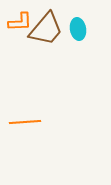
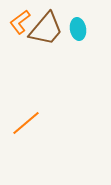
orange L-shape: rotated 145 degrees clockwise
orange line: moved 1 px right, 1 px down; rotated 36 degrees counterclockwise
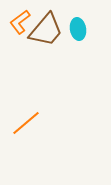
brown trapezoid: moved 1 px down
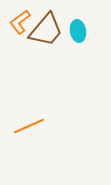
cyan ellipse: moved 2 px down
orange line: moved 3 px right, 3 px down; rotated 16 degrees clockwise
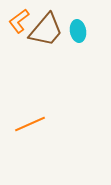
orange L-shape: moved 1 px left, 1 px up
orange line: moved 1 px right, 2 px up
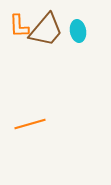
orange L-shape: moved 5 px down; rotated 55 degrees counterclockwise
orange line: rotated 8 degrees clockwise
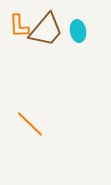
orange line: rotated 60 degrees clockwise
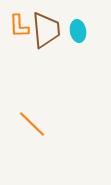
brown trapezoid: rotated 45 degrees counterclockwise
orange line: moved 2 px right
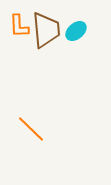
cyan ellipse: moved 2 px left; rotated 60 degrees clockwise
orange line: moved 1 px left, 5 px down
